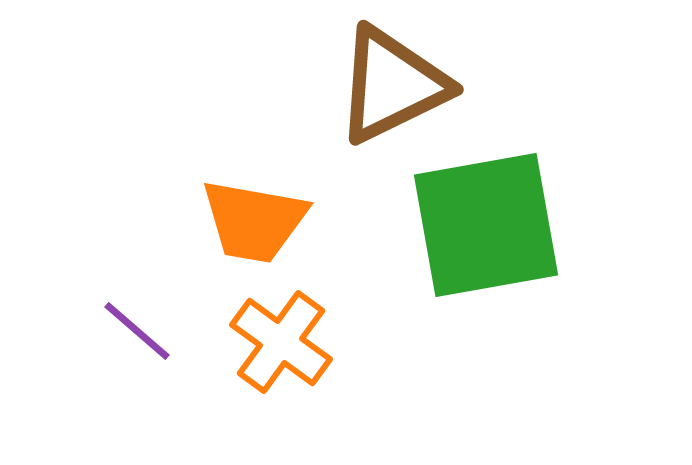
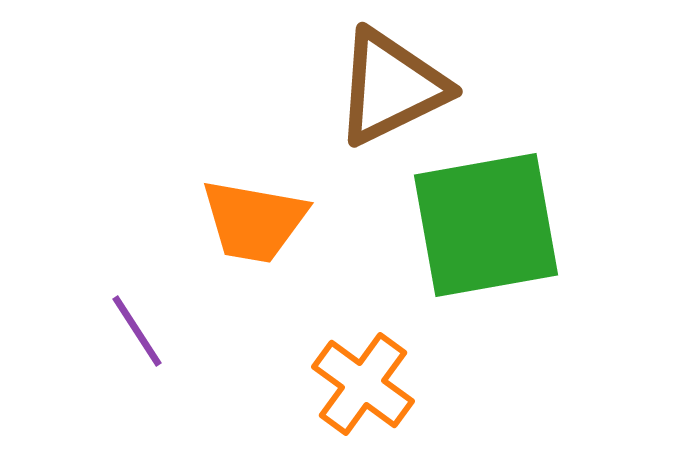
brown triangle: moved 1 px left, 2 px down
purple line: rotated 16 degrees clockwise
orange cross: moved 82 px right, 42 px down
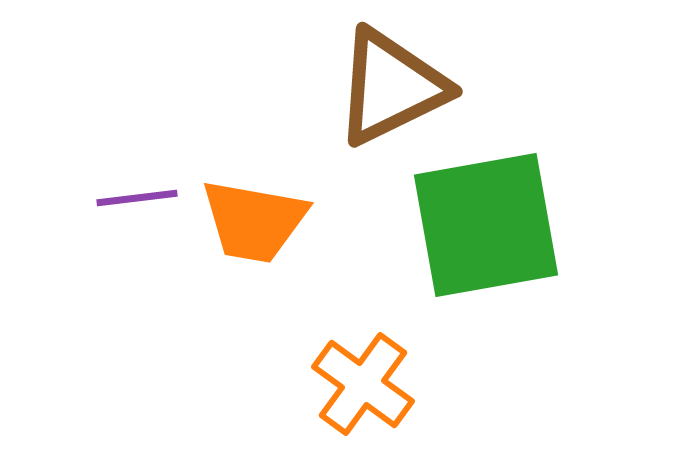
purple line: moved 133 px up; rotated 64 degrees counterclockwise
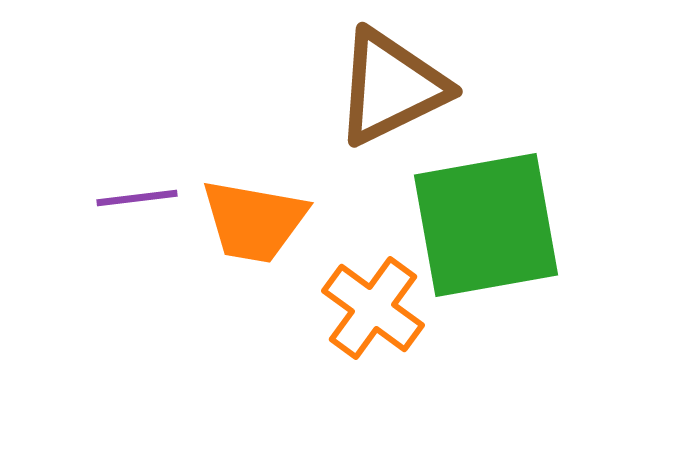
orange cross: moved 10 px right, 76 px up
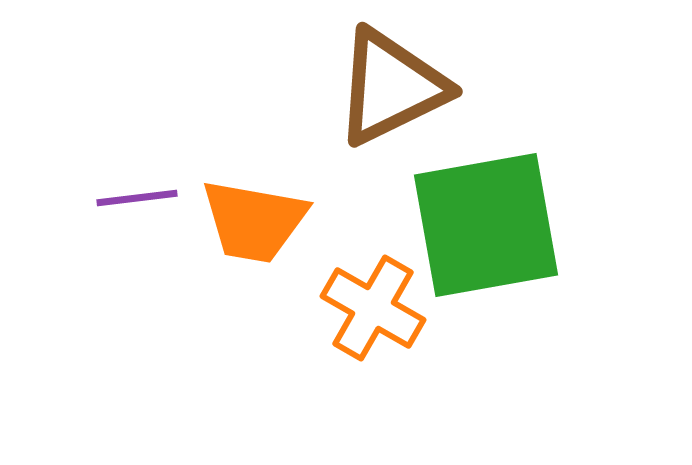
orange cross: rotated 6 degrees counterclockwise
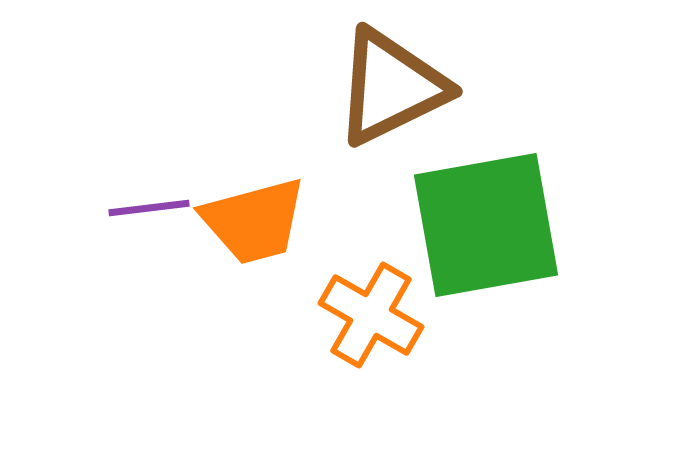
purple line: moved 12 px right, 10 px down
orange trapezoid: rotated 25 degrees counterclockwise
orange cross: moved 2 px left, 7 px down
